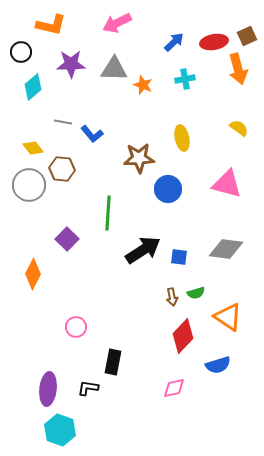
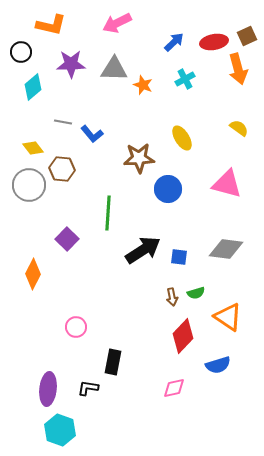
cyan cross: rotated 18 degrees counterclockwise
yellow ellipse: rotated 20 degrees counterclockwise
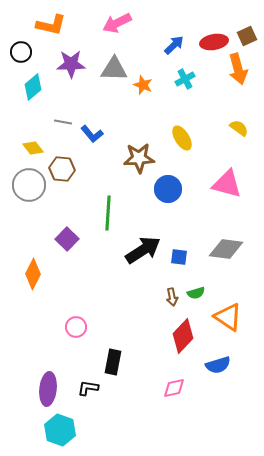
blue arrow: moved 3 px down
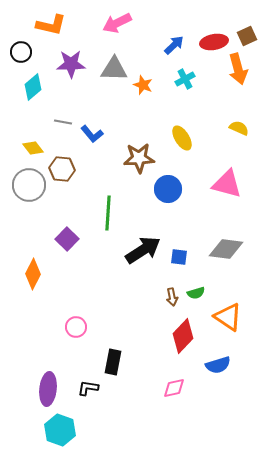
yellow semicircle: rotated 12 degrees counterclockwise
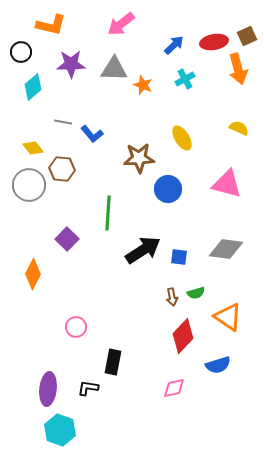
pink arrow: moved 4 px right, 1 px down; rotated 12 degrees counterclockwise
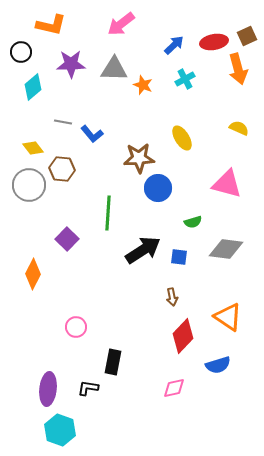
blue circle: moved 10 px left, 1 px up
green semicircle: moved 3 px left, 71 px up
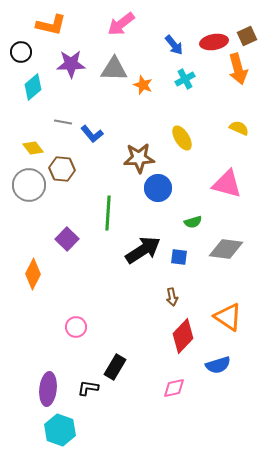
blue arrow: rotated 95 degrees clockwise
black rectangle: moved 2 px right, 5 px down; rotated 20 degrees clockwise
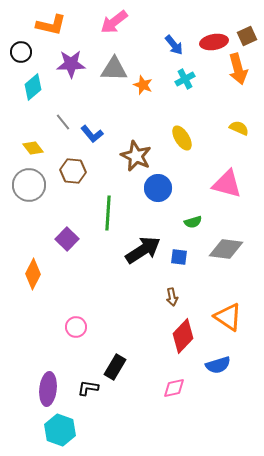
pink arrow: moved 7 px left, 2 px up
gray line: rotated 42 degrees clockwise
brown star: moved 3 px left, 2 px up; rotated 28 degrees clockwise
brown hexagon: moved 11 px right, 2 px down
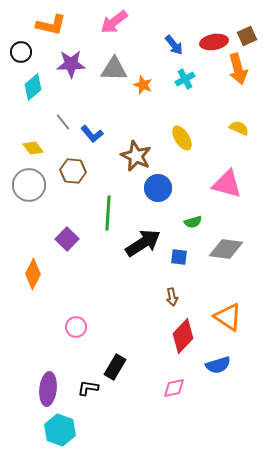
black arrow: moved 7 px up
